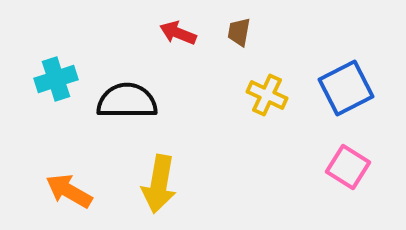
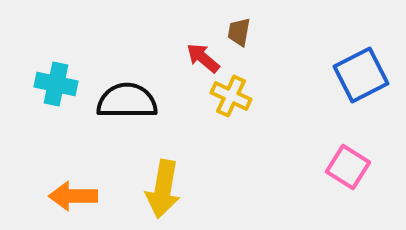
red arrow: moved 25 px right, 25 px down; rotated 18 degrees clockwise
cyan cross: moved 5 px down; rotated 30 degrees clockwise
blue square: moved 15 px right, 13 px up
yellow cross: moved 36 px left, 1 px down
yellow arrow: moved 4 px right, 5 px down
orange arrow: moved 4 px right, 5 px down; rotated 30 degrees counterclockwise
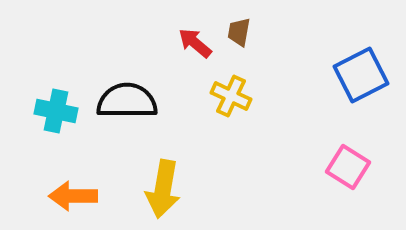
red arrow: moved 8 px left, 15 px up
cyan cross: moved 27 px down
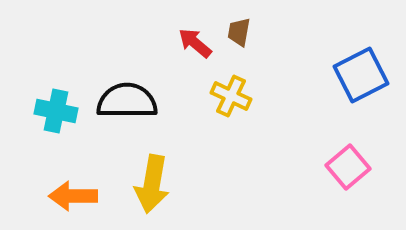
pink square: rotated 18 degrees clockwise
yellow arrow: moved 11 px left, 5 px up
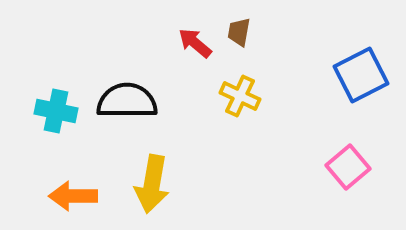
yellow cross: moved 9 px right
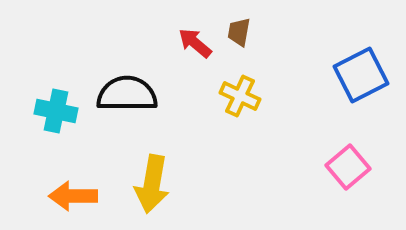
black semicircle: moved 7 px up
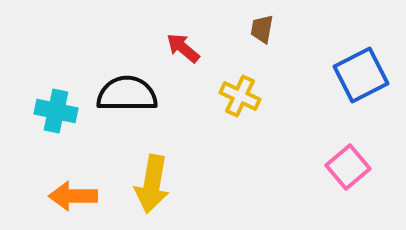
brown trapezoid: moved 23 px right, 3 px up
red arrow: moved 12 px left, 5 px down
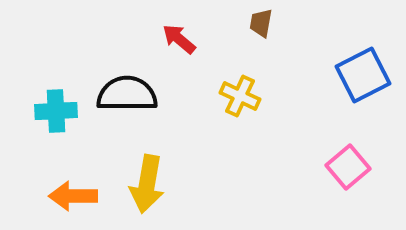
brown trapezoid: moved 1 px left, 6 px up
red arrow: moved 4 px left, 9 px up
blue square: moved 2 px right
cyan cross: rotated 15 degrees counterclockwise
yellow arrow: moved 5 px left
